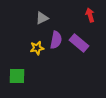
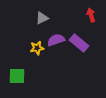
red arrow: moved 1 px right
purple semicircle: rotated 120 degrees counterclockwise
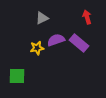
red arrow: moved 4 px left, 2 px down
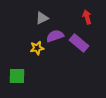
purple semicircle: moved 1 px left, 4 px up
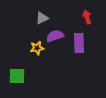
purple rectangle: rotated 48 degrees clockwise
